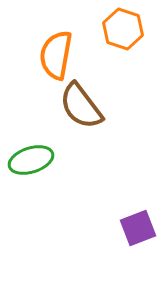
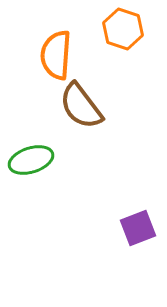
orange semicircle: rotated 6 degrees counterclockwise
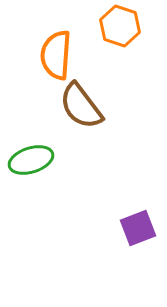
orange hexagon: moved 3 px left, 3 px up
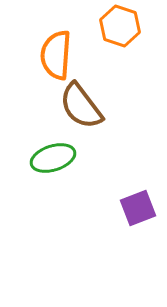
green ellipse: moved 22 px right, 2 px up
purple square: moved 20 px up
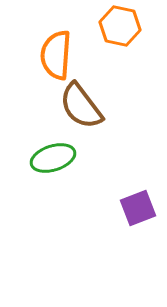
orange hexagon: rotated 6 degrees counterclockwise
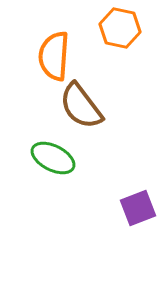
orange hexagon: moved 2 px down
orange semicircle: moved 2 px left, 1 px down
green ellipse: rotated 45 degrees clockwise
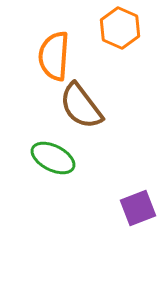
orange hexagon: rotated 12 degrees clockwise
